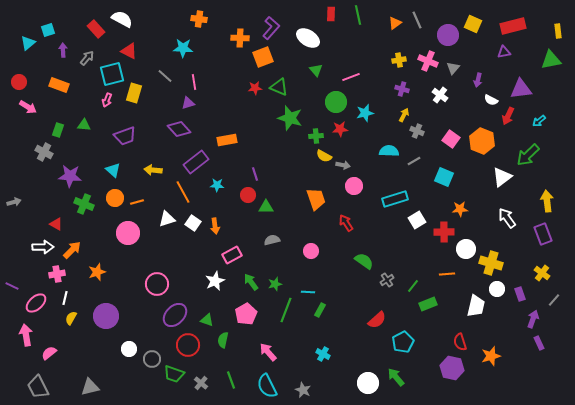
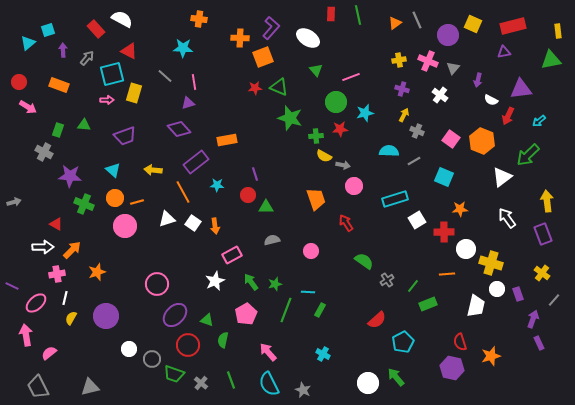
pink arrow at (107, 100): rotated 112 degrees counterclockwise
pink circle at (128, 233): moved 3 px left, 7 px up
purple rectangle at (520, 294): moved 2 px left
cyan semicircle at (267, 386): moved 2 px right, 2 px up
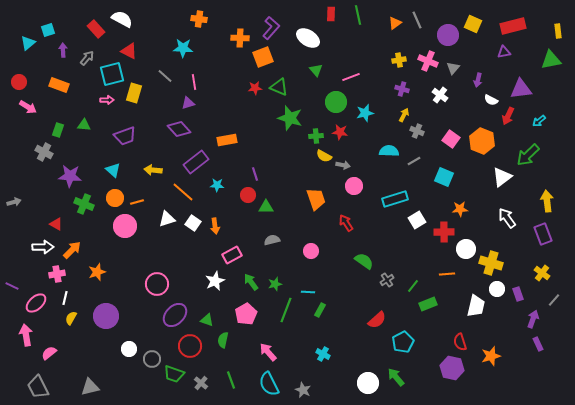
red star at (340, 129): moved 3 px down; rotated 14 degrees clockwise
orange line at (183, 192): rotated 20 degrees counterclockwise
purple rectangle at (539, 343): moved 1 px left, 1 px down
red circle at (188, 345): moved 2 px right, 1 px down
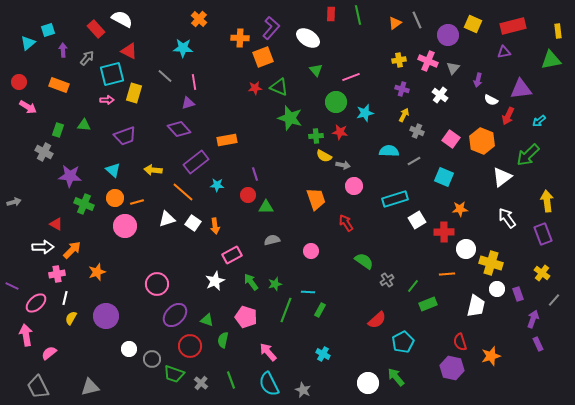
orange cross at (199, 19): rotated 35 degrees clockwise
pink pentagon at (246, 314): moved 3 px down; rotated 25 degrees counterclockwise
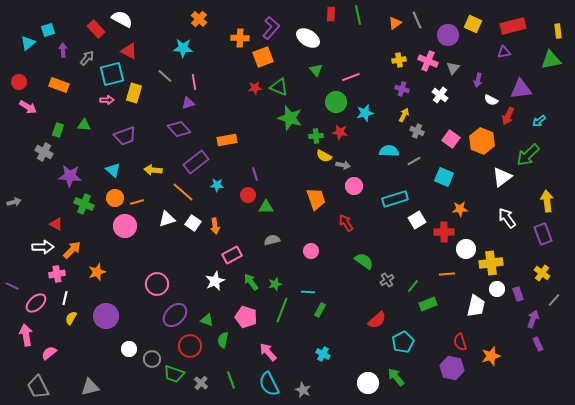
yellow cross at (491, 263): rotated 25 degrees counterclockwise
green line at (286, 310): moved 4 px left
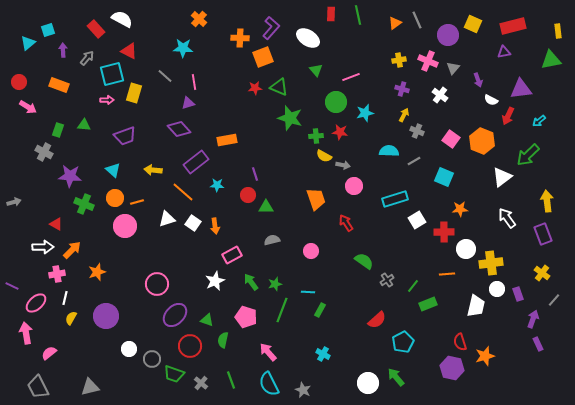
purple arrow at (478, 80): rotated 32 degrees counterclockwise
pink arrow at (26, 335): moved 2 px up
orange star at (491, 356): moved 6 px left
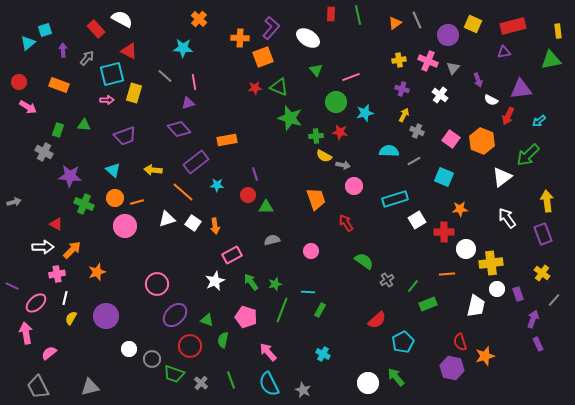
cyan square at (48, 30): moved 3 px left
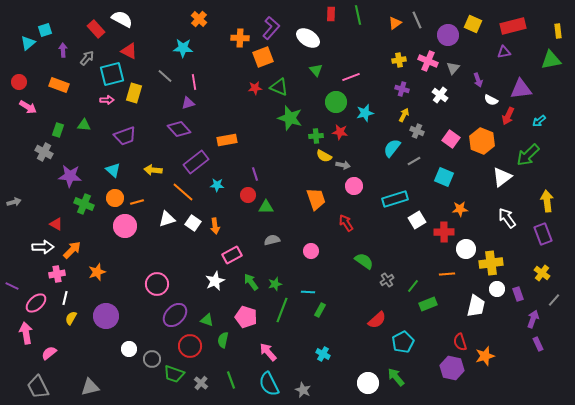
cyan semicircle at (389, 151): moved 3 px right, 3 px up; rotated 54 degrees counterclockwise
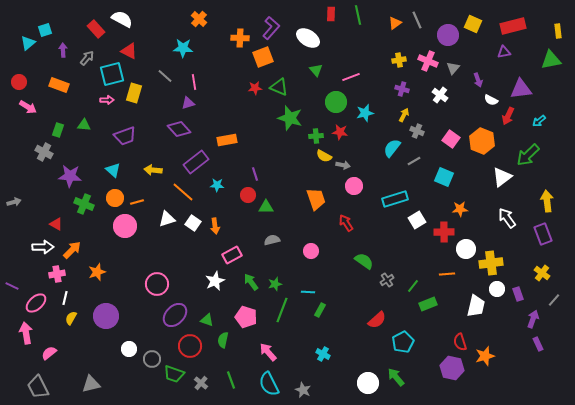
gray triangle at (90, 387): moved 1 px right, 3 px up
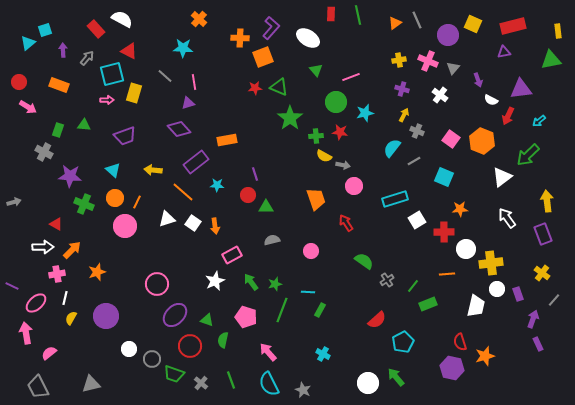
green star at (290, 118): rotated 20 degrees clockwise
orange line at (137, 202): rotated 48 degrees counterclockwise
